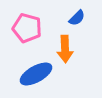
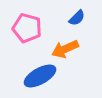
orange arrow: rotated 68 degrees clockwise
blue ellipse: moved 4 px right, 2 px down
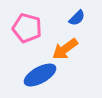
orange arrow: rotated 12 degrees counterclockwise
blue ellipse: moved 1 px up
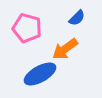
blue ellipse: moved 1 px up
